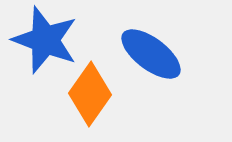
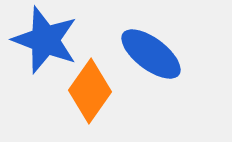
orange diamond: moved 3 px up
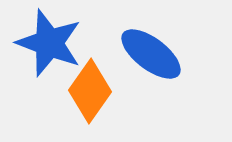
blue star: moved 4 px right, 3 px down
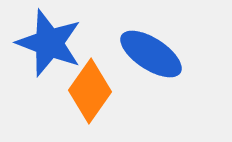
blue ellipse: rotated 4 degrees counterclockwise
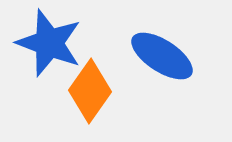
blue ellipse: moved 11 px right, 2 px down
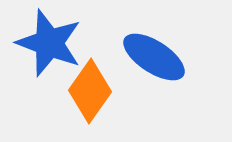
blue ellipse: moved 8 px left, 1 px down
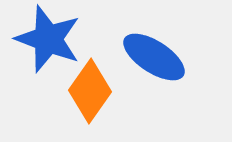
blue star: moved 1 px left, 4 px up
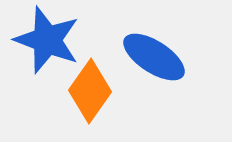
blue star: moved 1 px left, 1 px down
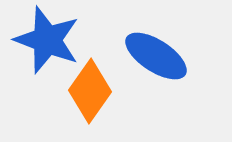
blue ellipse: moved 2 px right, 1 px up
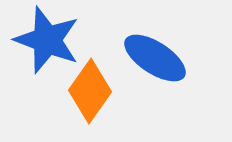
blue ellipse: moved 1 px left, 2 px down
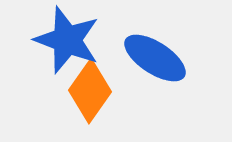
blue star: moved 20 px right
